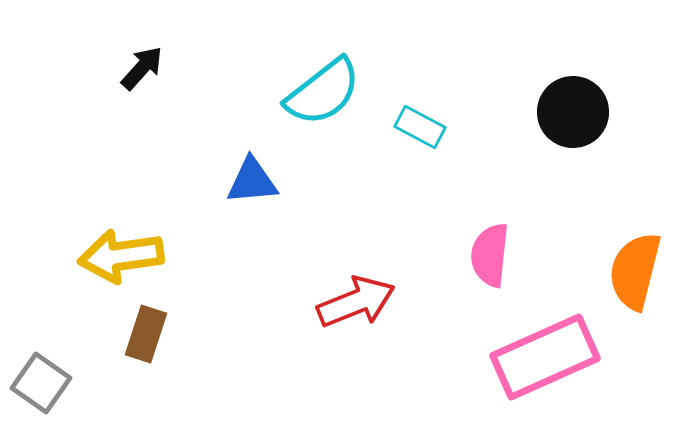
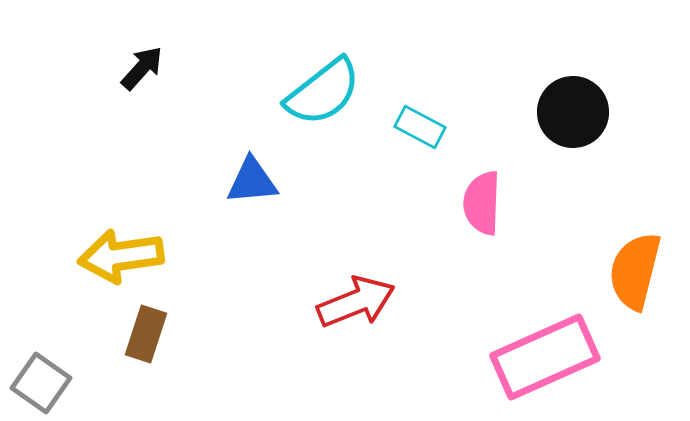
pink semicircle: moved 8 px left, 52 px up; rotated 4 degrees counterclockwise
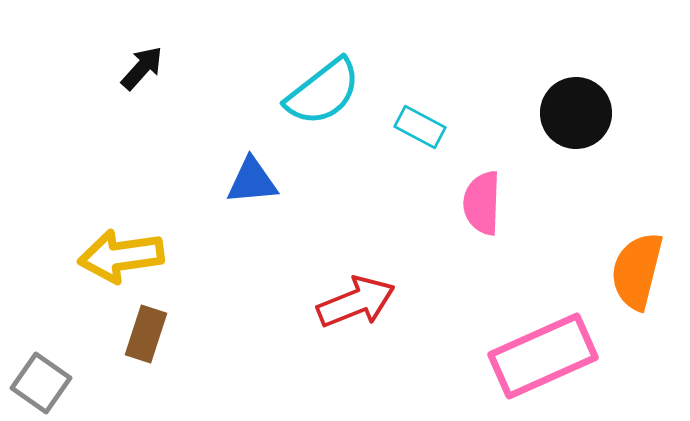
black circle: moved 3 px right, 1 px down
orange semicircle: moved 2 px right
pink rectangle: moved 2 px left, 1 px up
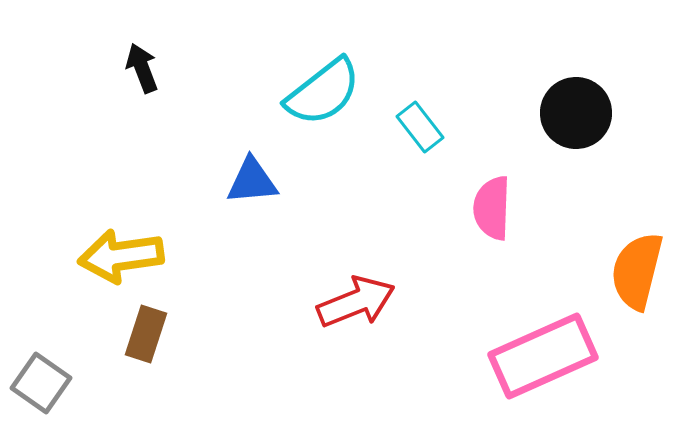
black arrow: rotated 63 degrees counterclockwise
cyan rectangle: rotated 24 degrees clockwise
pink semicircle: moved 10 px right, 5 px down
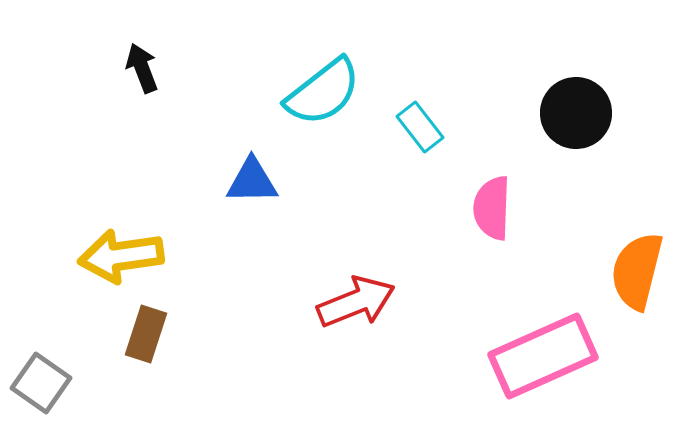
blue triangle: rotated 4 degrees clockwise
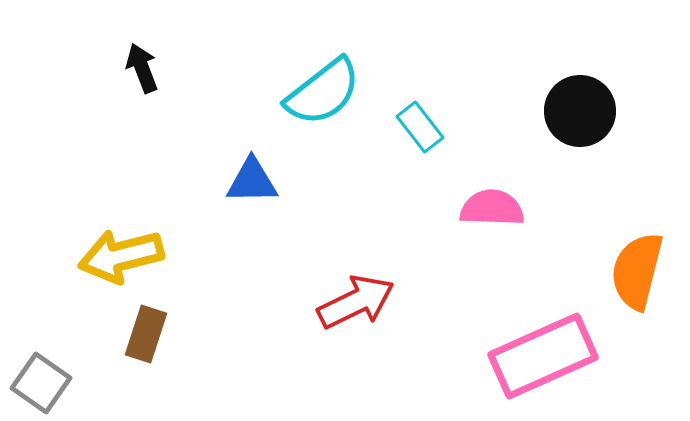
black circle: moved 4 px right, 2 px up
pink semicircle: rotated 90 degrees clockwise
yellow arrow: rotated 6 degrees counterclockwise
red arrow: rotated 4 degrees counterclockwise
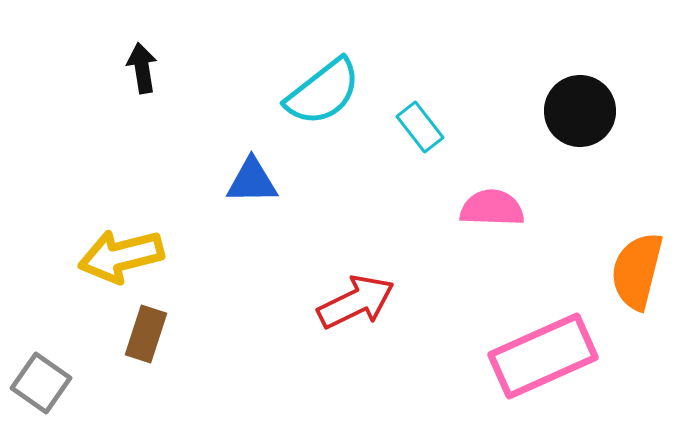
black arrow: rotated 12 degrees clockwise
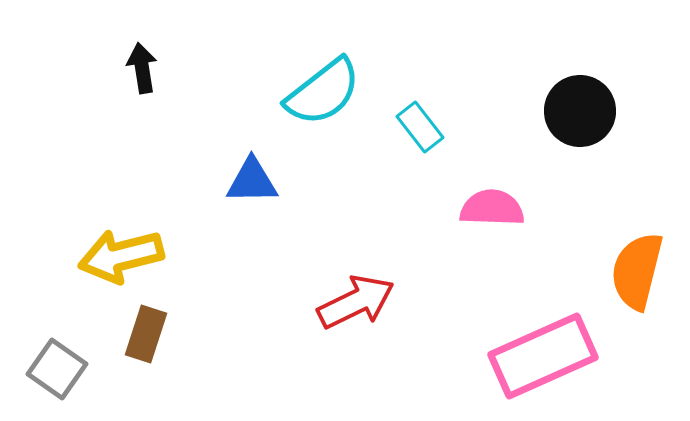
gray square: moved 16 px right, 14 px up
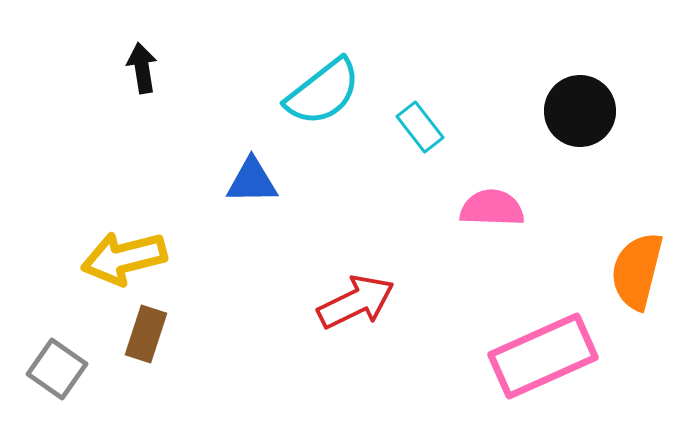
yellow arrow: moved 3 px right, 2 px down
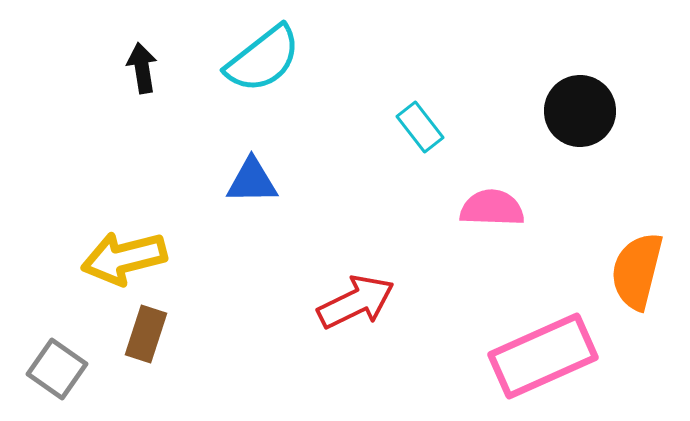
cyan semicircle: moved 60 px left, 33 px up
